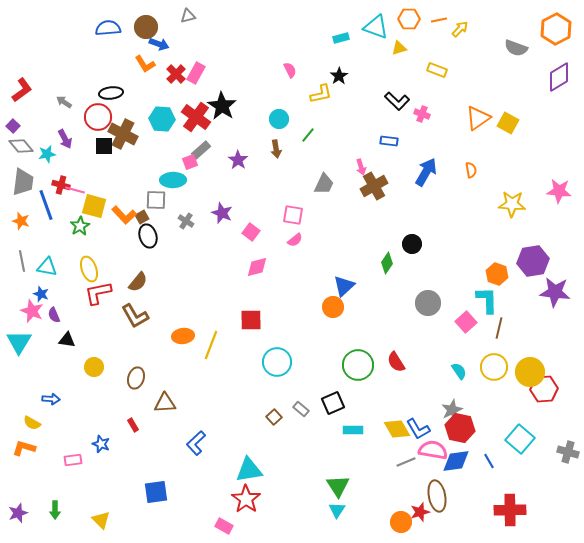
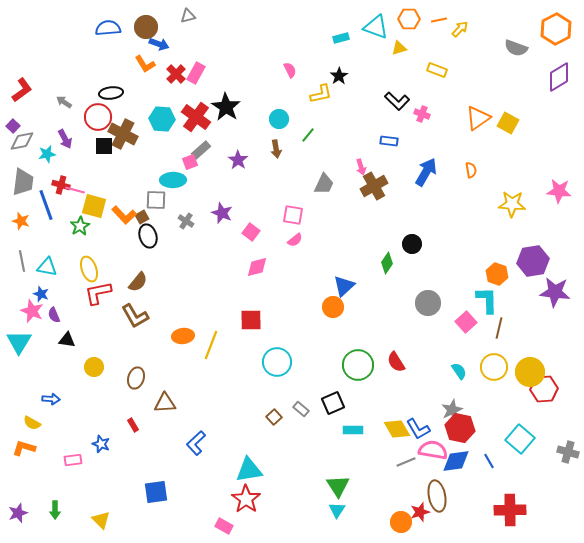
black star at (222, 106): moved 4 px right, 1 px down
gray diamond at (21, 146): moved 1 px right, 5 px up; rotated 60 degrees counterclockwise
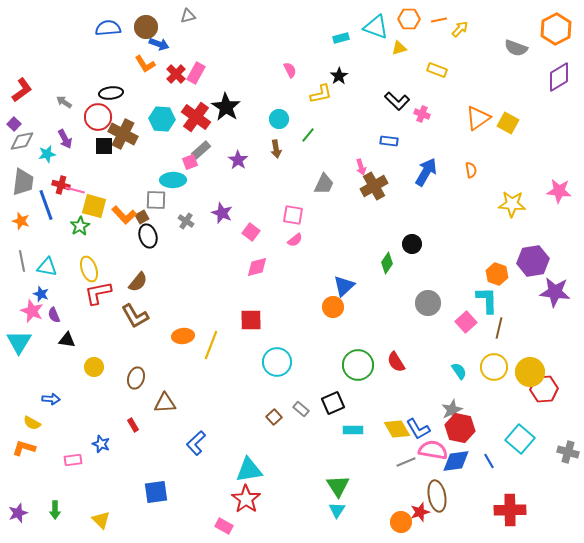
purple square at (13, 126): moved 1 px right, 2 px up
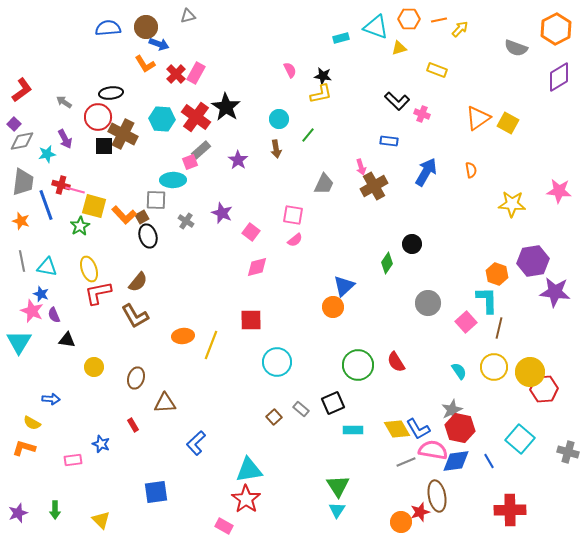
black star at (339, 76): moved 16 px left; rotated 30 degrees counterclockwise
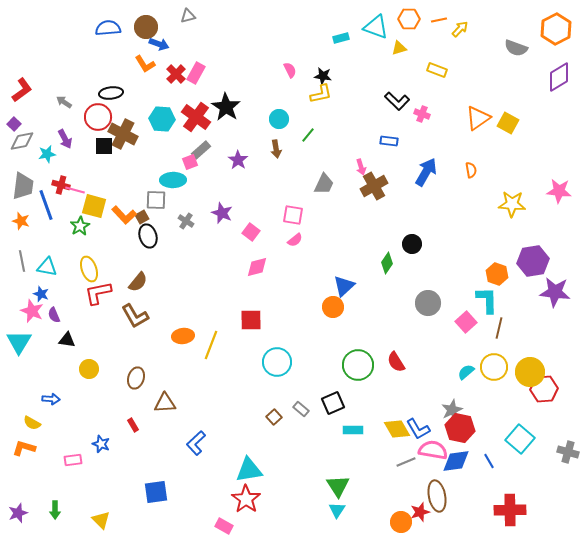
gray trapezoid at (23, 182): moved 4 px down
yellow circle at (94, 367): moved 5 px left, 2 px down
cyan semicircle at (459, 371): moved 7 px right, 1 px down; rotated 96 degrees counterclockwise
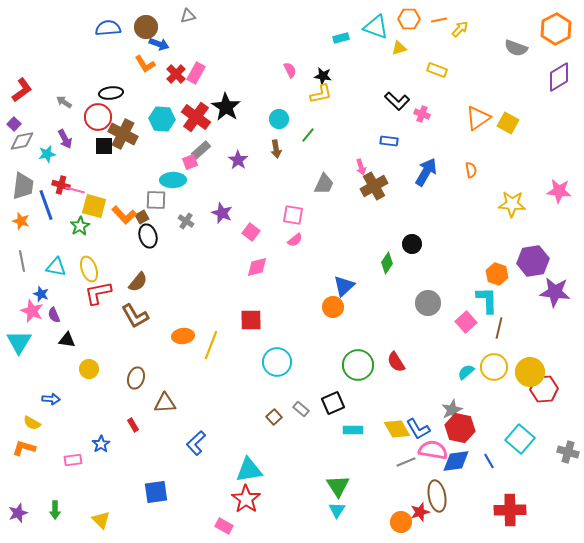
cyan triangle at (47, 267): moved 9 px right
blue star at (101, 444): rotated 18 degrees clockwise
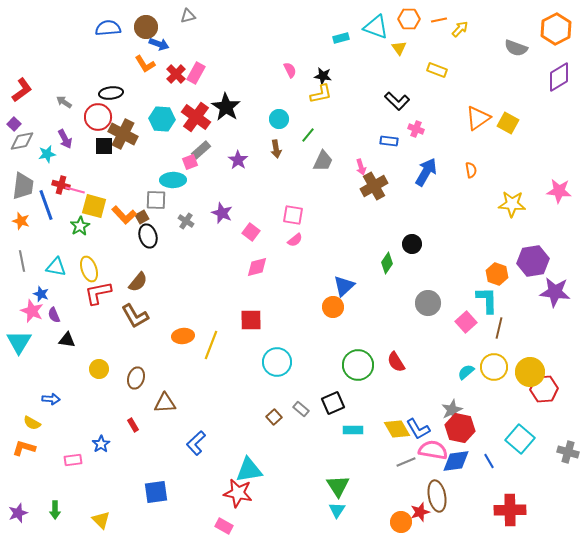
yellow triangle at (399, 48): rotated 49 degrees counterclockwise
pink cross at (422, 114): moved 6 px left, 15 px down
gray trapezoid at (324, 184): moved 1 px left, 23 px up
yellow circle at (89, 369): moved 10 px right
red star at (246, 499): moved 8 px left, 6 px up; rotated 24 degrees counterclockwise
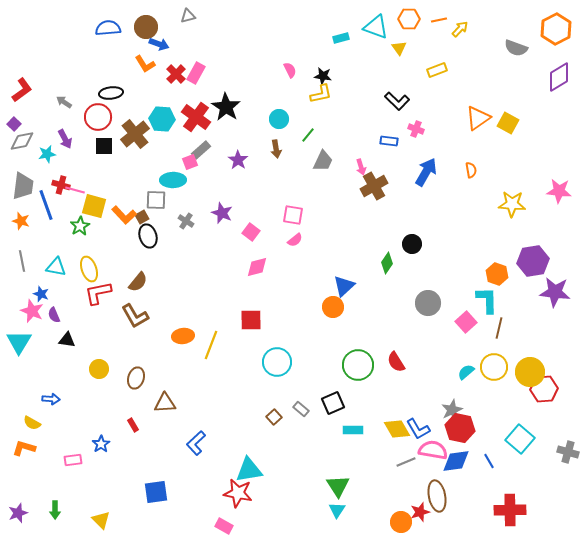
yellow rectangle at (437, 70): rotated 42 degrees counterclockwise
brown cross at (123, 134): moved 12 px right; rotated 24 degrees clockwise
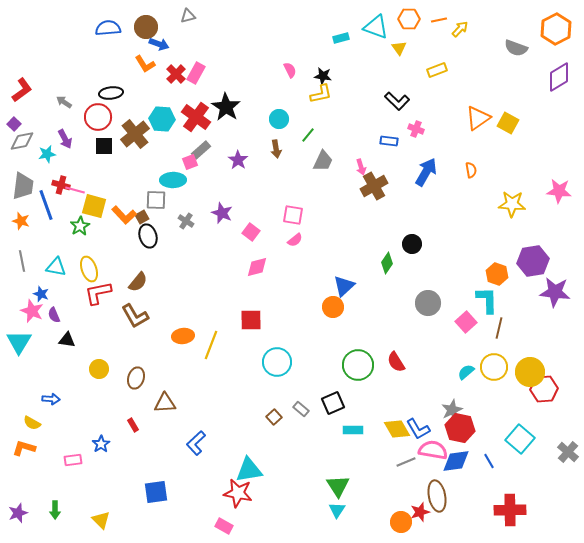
gray cross at (568, 452): rotated 25 degrees clockwise
